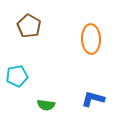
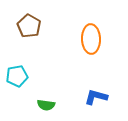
blue L-shape: moved 3 px right, 2 px up
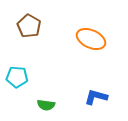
orange ellipse: rotated 64 degrees counterclockwise
cyan pentagon: moved 1 px down; rotated 15 degrees clockwise
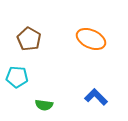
brown pentagon: moved 13 px down
blue L-shape: rotated 30 degrees clockwise
green semicircle: moved 2 px left
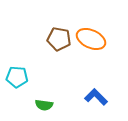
brown pentagon: moved 30 px right; rotated 20 degrees counterclockwise
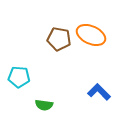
orange ellipse: moved 4 px up
cyan pentagon: moved 2 px right
blue L-shape: moved 3 px right, 5 px up
